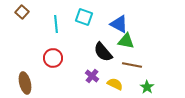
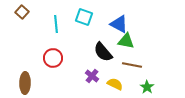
brown ellipse: rotated 15 degrees clockwise
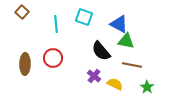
black semicircle: moved 2 px left, 1 px up
purple cross: moved 2 px right
brown ellipse: moved 19 px up
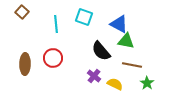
green star: moved 4 px up
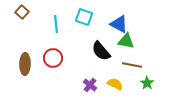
purple cross: moved 4 px left, 9 px down
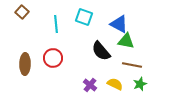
green star: moved 7 px left, 1 px down; rotated 16 degrees clockwise
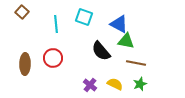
brown line: moved 4 px right, 2 px up
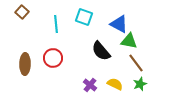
green triangle: moved 3 px right
brown line: rotated 42 degrees clockwise
